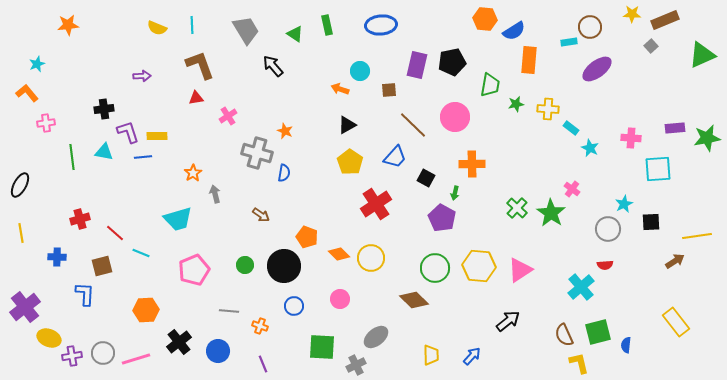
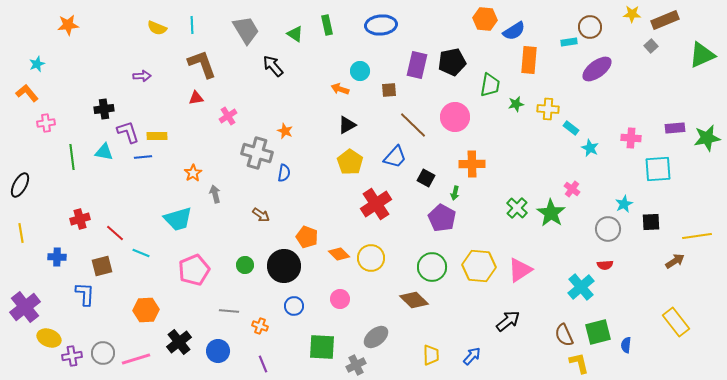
brown L-shape at (200, 65): moved 2 px right, 1 px up
green circle at (435, 268): moved 3 px left, 1 px up
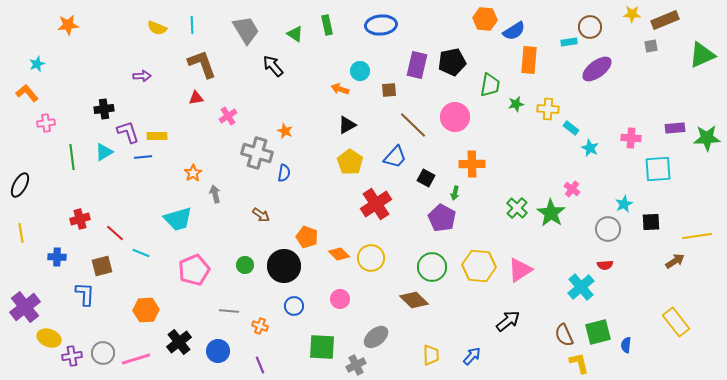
gray square at (651, 46): rotated 32 degrees clockwise
green star at (707, 138): rotated 8 degrees clockwise
cyan triangle at (104, 152): rotated 42 degrees counterclockwise
purple line at (263, 364): moved 3 px left, 1 px down
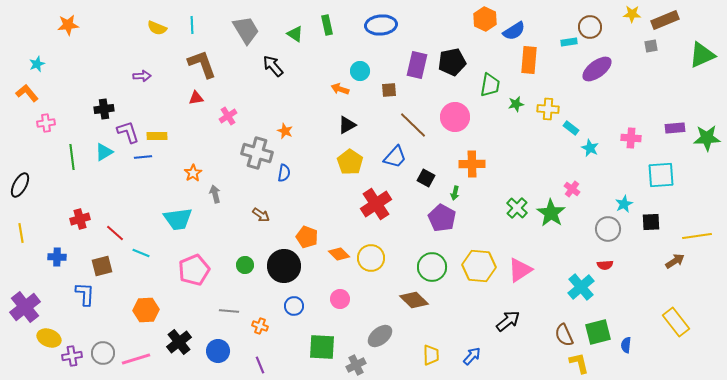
orange hexagon at (485, 19): rotated 20 degrees clockwise
cyan square at (658, 169): moved 3 px right, 6 px down
cyan trapezoid at (178, 219): rotated 8 degrees clockwise
gray ellipse at (376, 337): moved 4 px right, 1 px up
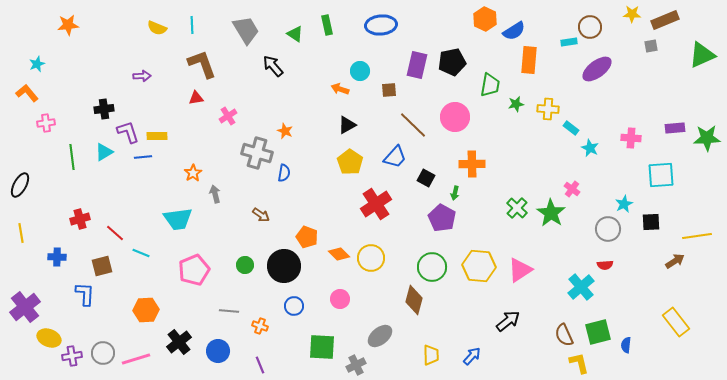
brown diamond at (414, 300): rotated 60 degrees clockwise
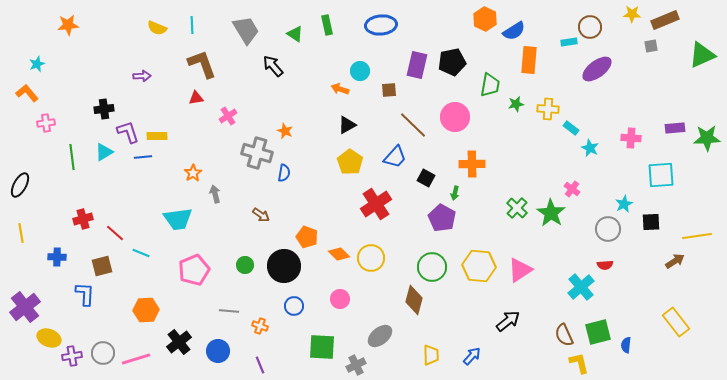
red cross at (80, 219): moved 3 px right
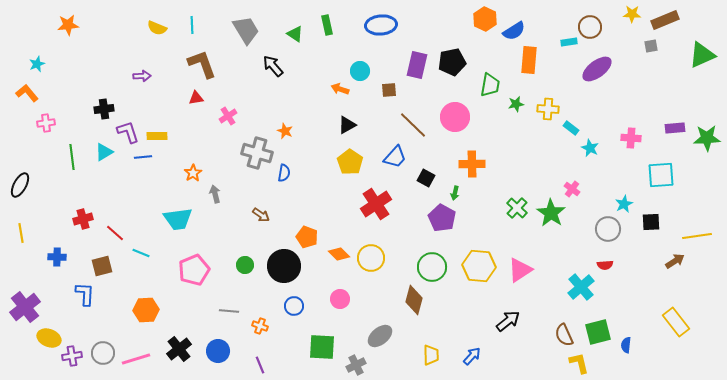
black cross at (179, 342): moved 7 px down
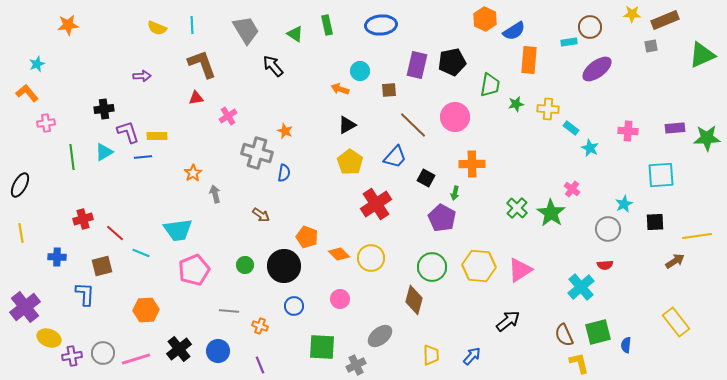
pink cross at (631, 138): moved 3 px left, 7 px up
cyan trapezoid at (178, 219): moved 11 px down
black square at (651, 222): moved 4 px right
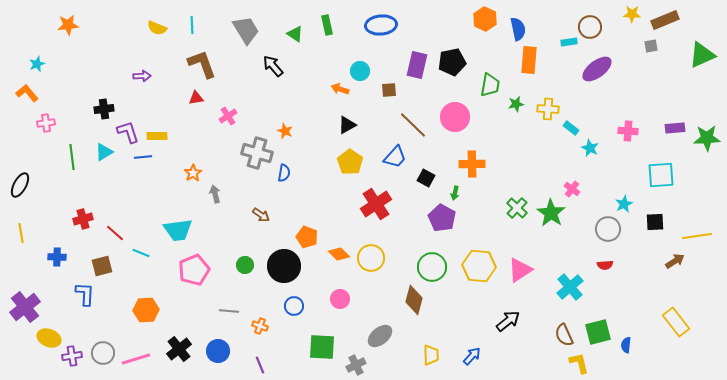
blue semicircle at (514, 31): moved 4 px right, 2 px up; rotated 70 degrees counterclockwise
cyan cross at (581, 287): moved 11 px left
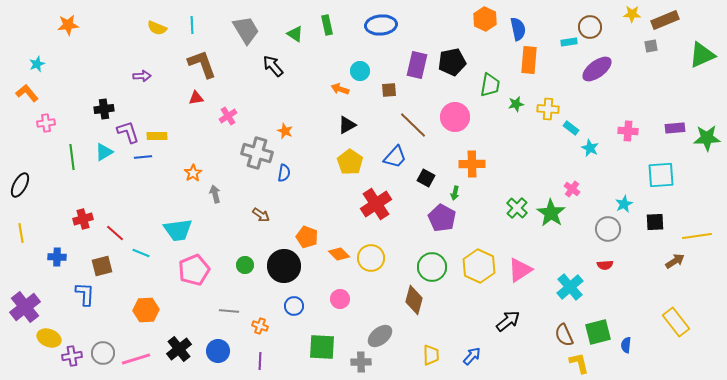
yellow hexagon at (479, 266): rotated 20 degrees clockwise
purple line at (260, 365): moved 4 px up; rotated 24 degrees clockwise
gray cross at (356, 365): moved 5 px right, 3 px up; rotated 24 degrees clockwise
